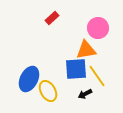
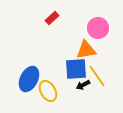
black arrow: moved 2 px left, 9 px up
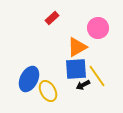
orange triangle: moved 9 px left, 3 px up; rotated 20 degrees counterclockwise
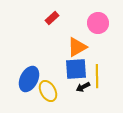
pink circle: moved 5 px up
yellow line: rotated 35 degrees clockwise
black arrow: moved 2 px down
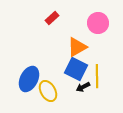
blue square: rotated 30 degrees clockwise
